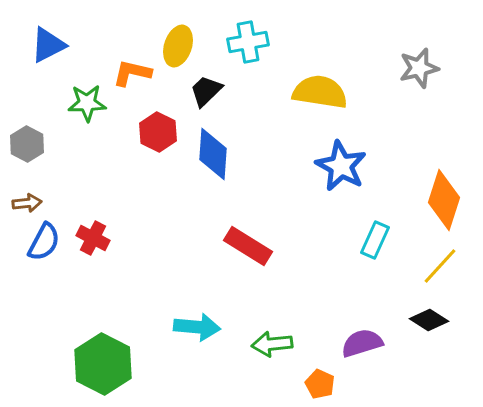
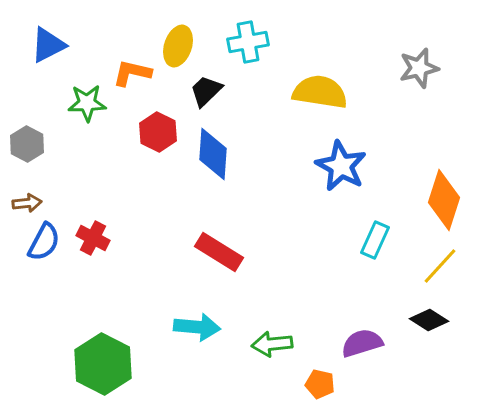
red rectangle: moved 29 px left, 6 px down
orange pentagon: rotated 12 degrees counterclockwise
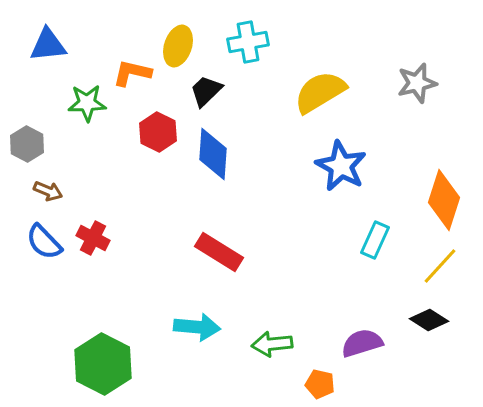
blue triangle: rotated 21 degrees clockwise
gray star: moved 2 px left, 15 px down
yellow semicircle: rotated 40 degrees counterclockwise
brown arrow: moved 21 px right, 12 px up; rotated 28 degrees clockwise
blue semicircle: rotated 108 degrees clockwise
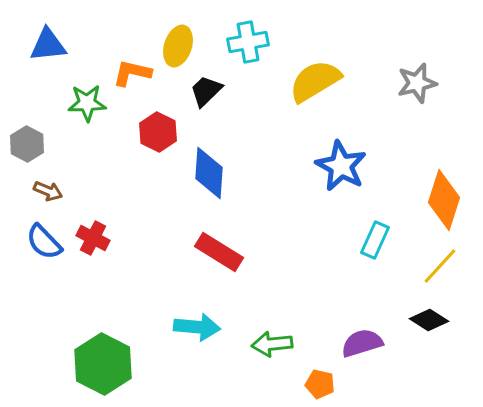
yellow semicircle: moved 5 px left, 11 px up
blue diamond: moved 4 px left, 19 px down
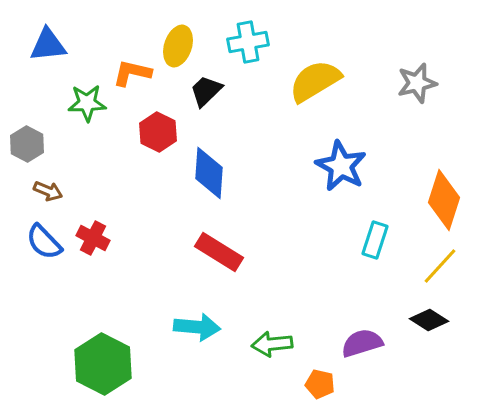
cyan rectangle: rotated 6 degrees counterclockwise
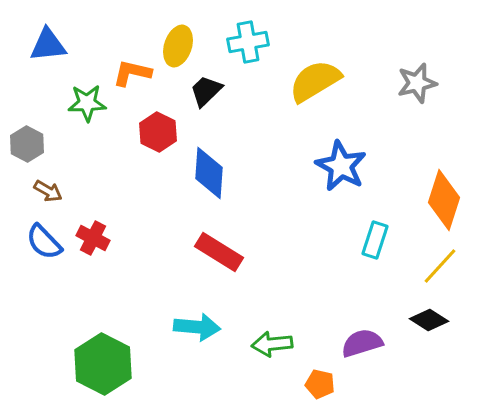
brown arrow: rotated 8 degrees clockwise
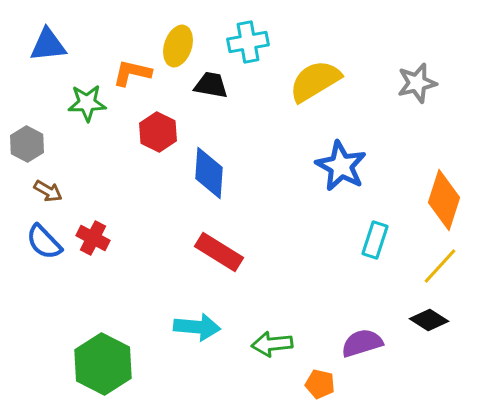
black trapezoid: moved 5 px right, 6 px up; rotated 54 degrees clockwise
